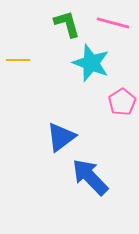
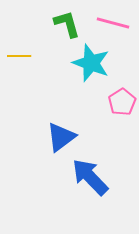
yellow line: moved 1 px right, 4 px up
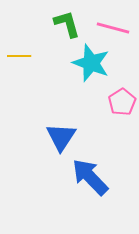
pink line: moved 5 px down
blue triangle: rotated 20 degrees counterclockwise
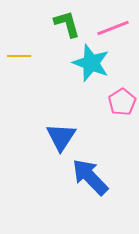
pink line: rotated 36 degrees counterclockwise
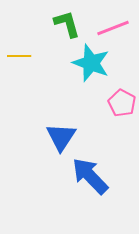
pink pentagon: moved 1 px down; rotated 12 degrees counterclockwise
blue arrow: moved 1 px up
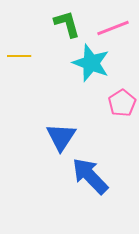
pink pentagon: rotated 12 degrees clockwise
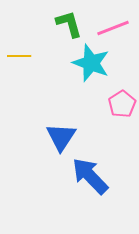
green L-shape: moved 2 px right
pink pentagon: moved 1 px down
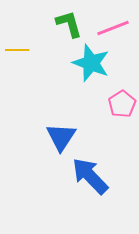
yellow line: moved 2 px left, 6 px up
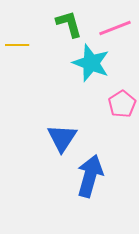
pink line: moved 2 px right
yellow line: moved 5 px up
blue triangle: moved 1 px right, 1 px down
blue arrow: rotated 60 degrees clockwise
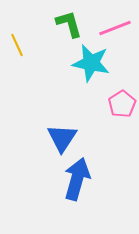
yellow line: rotated 65 degrees clockwise
cyan star: rotated 9 degrees counterclockwise
blue arrow: moved 13 px left, 3 px down
